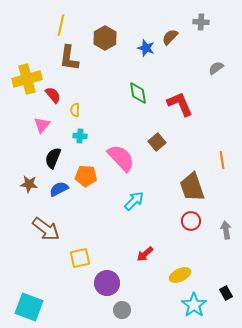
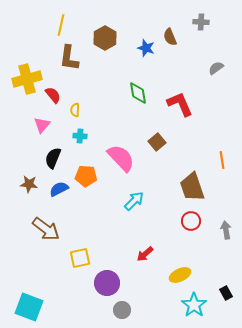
brown semicircle: rotated 66 degrees counterclockwise
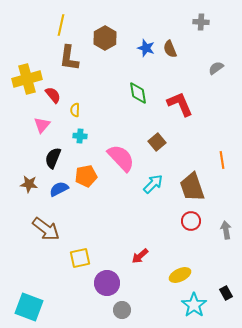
brown semicircle: moved 12 px down
orange pentagon: rotated 15 degrees counterclockwise
cyan arrow: moved 19 px right, 17 px up
red arrow: moved 5 px left, 2 px down
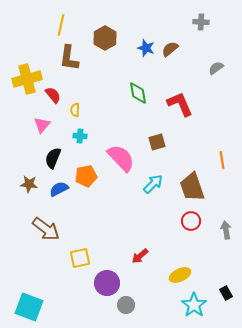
brown semicircle: rotated 72 degrees clockwise
brown square: rotated 24 degrees clockwise
gray circle: moved 4 px right, 5 px up
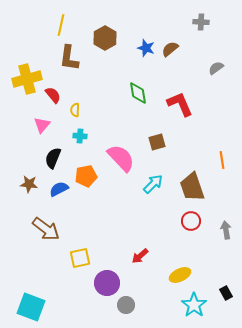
cyan square: moved 2 px right
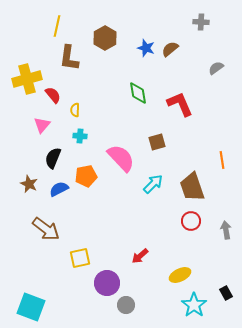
yellow line: moved 4 px left, 1 px down
brown star: rotated 18 degrees clockwise
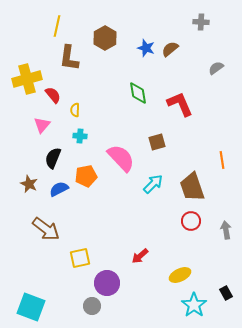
gray circle: moved 34 px left, 1 px down
